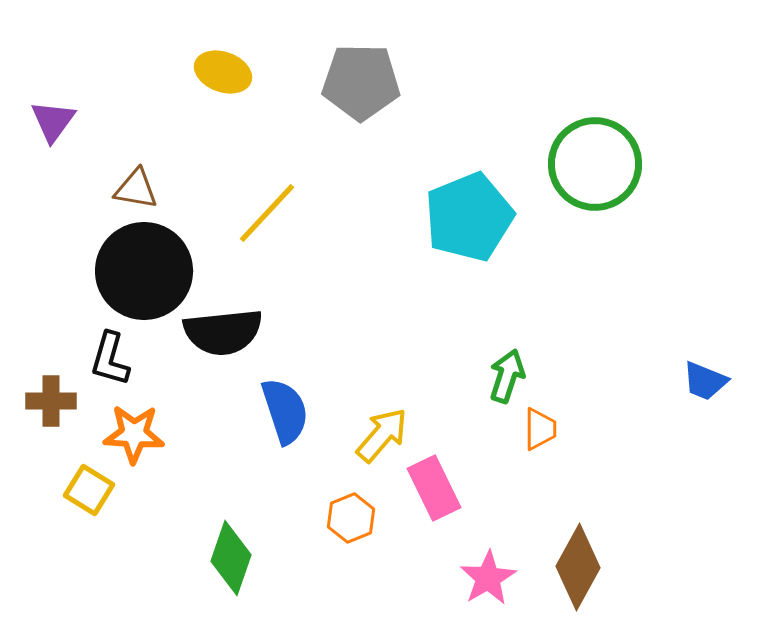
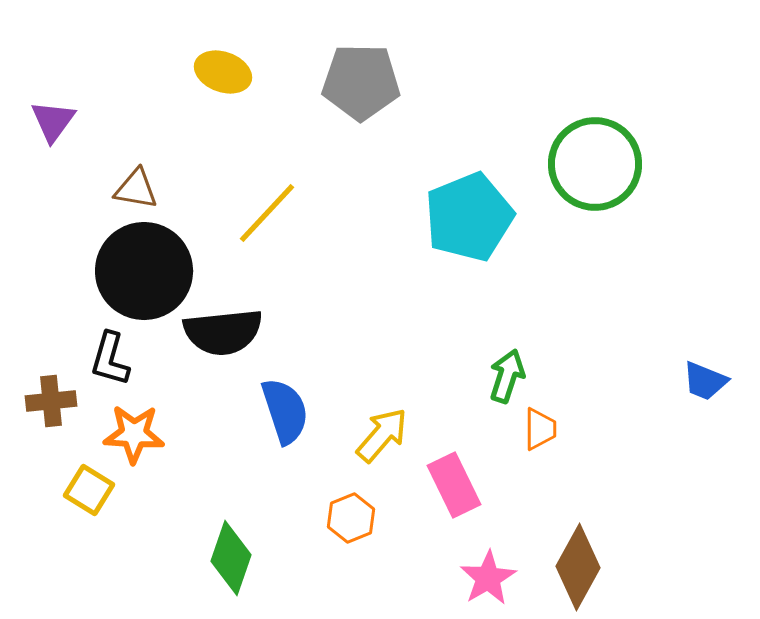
brown cross: rotated 6 degrees counterclockwise
pink rectangle: moved 20 px right, 3 px up
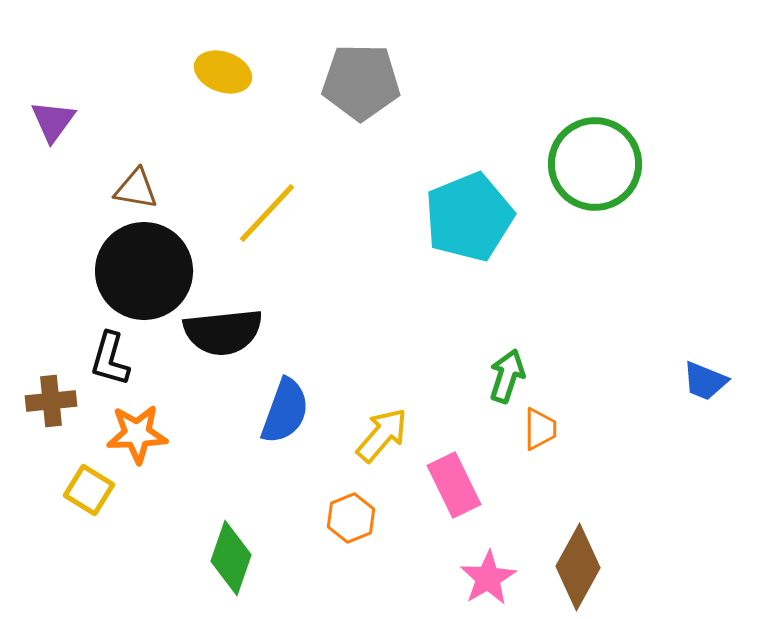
blue semicircle: rotated 38 degrees clockwise
orange star: moved 3 px right; rotated 6 degrees counterclockwise
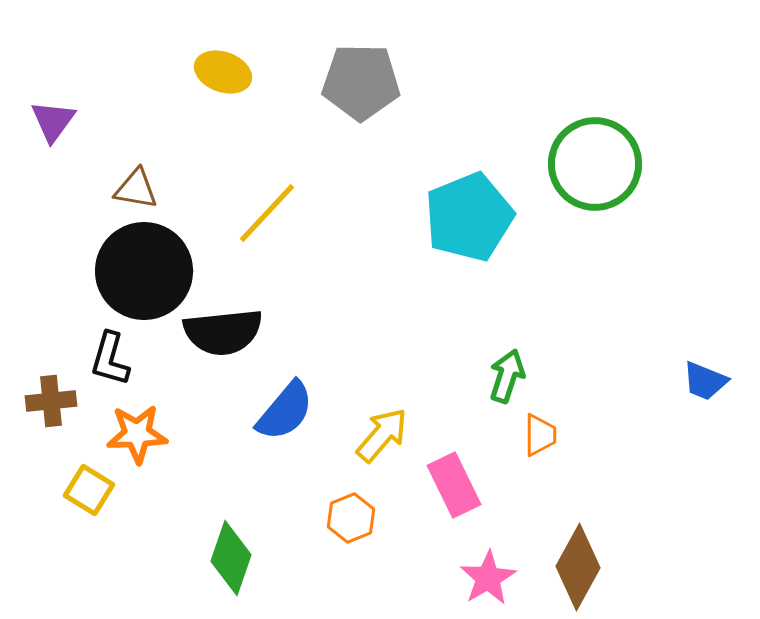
blue semicircle: rotated 20 degrees clockwise
orange trapezoid: moved 6 px down
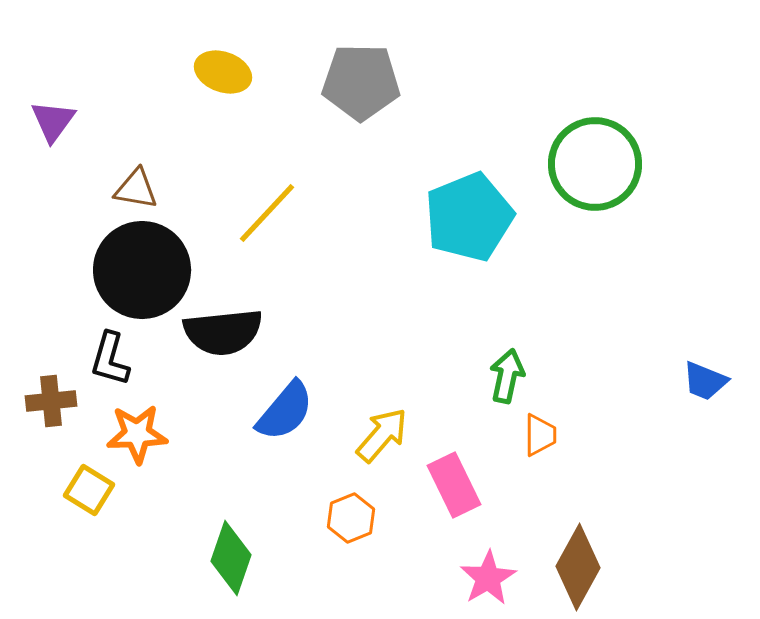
black circle: moved 2 px left, 1 px up
green arrow: rotated 6 degrees counterclockwise
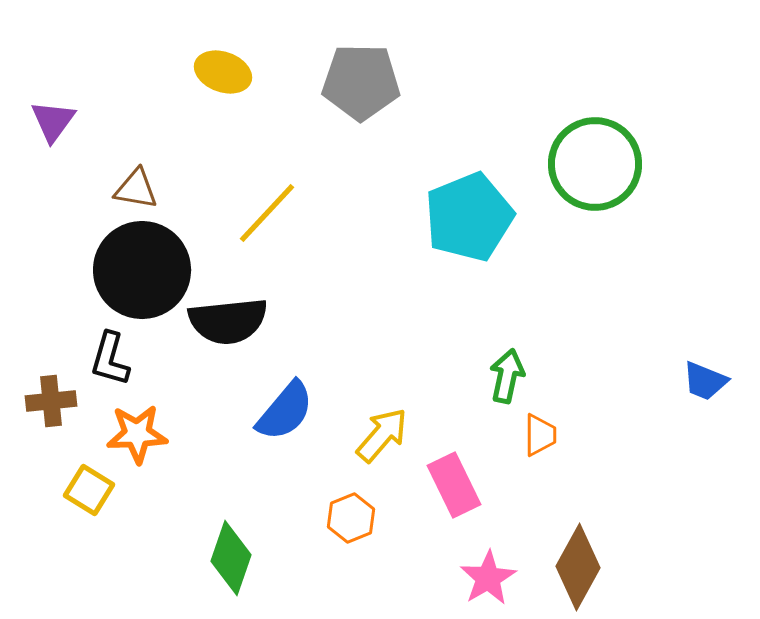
black semicircle: moved 5 px right, 11 px up
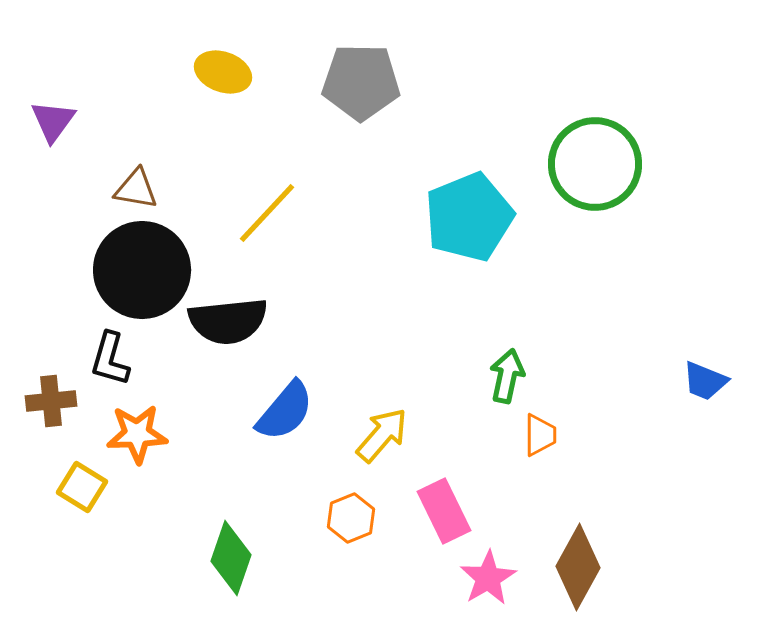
pink rectangle: moved 10 px left, 26 px down
yellow square: moved 7 px left, 3 px up
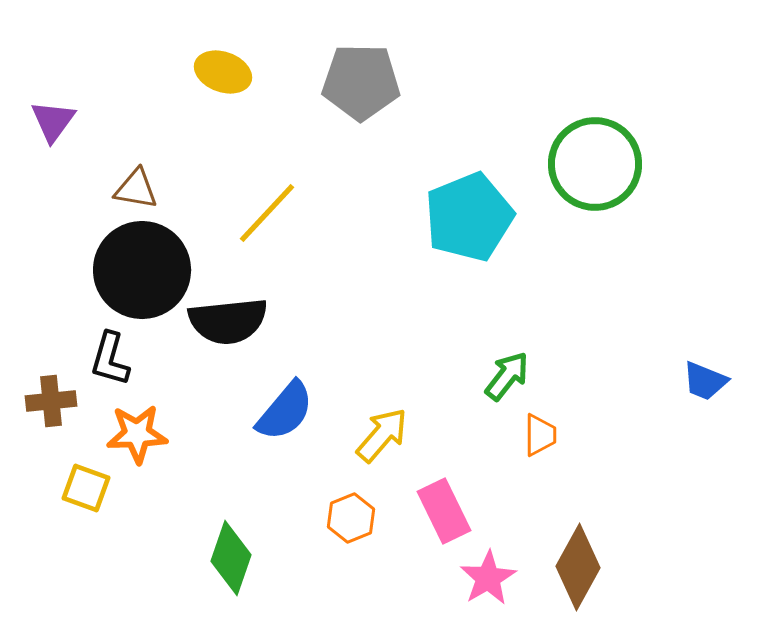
green arrow: rotated 26 degrees clockwise
yellow square: moved 4 px right, 1 px down; rotated 12 degrees counterclockwise
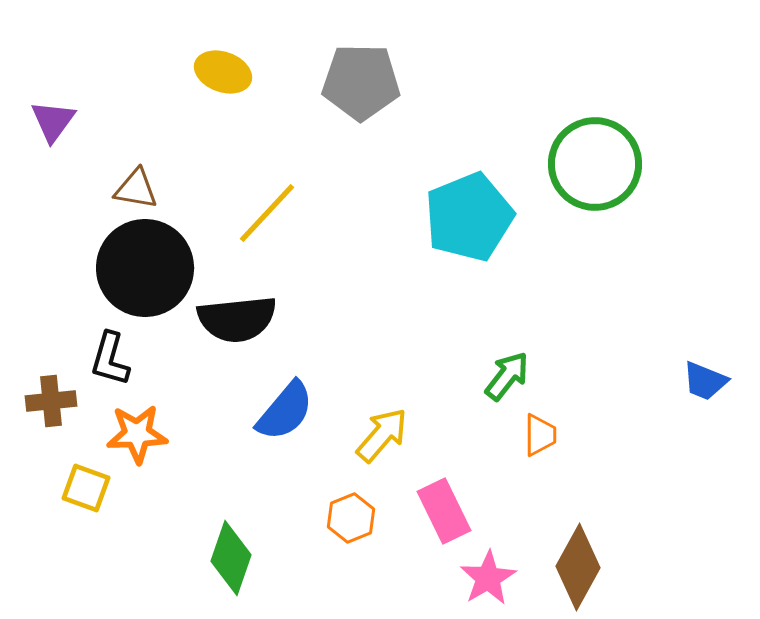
black circle: moved 3 px right, 2 px up
black semicircle: moved 9 px right, 2 px up
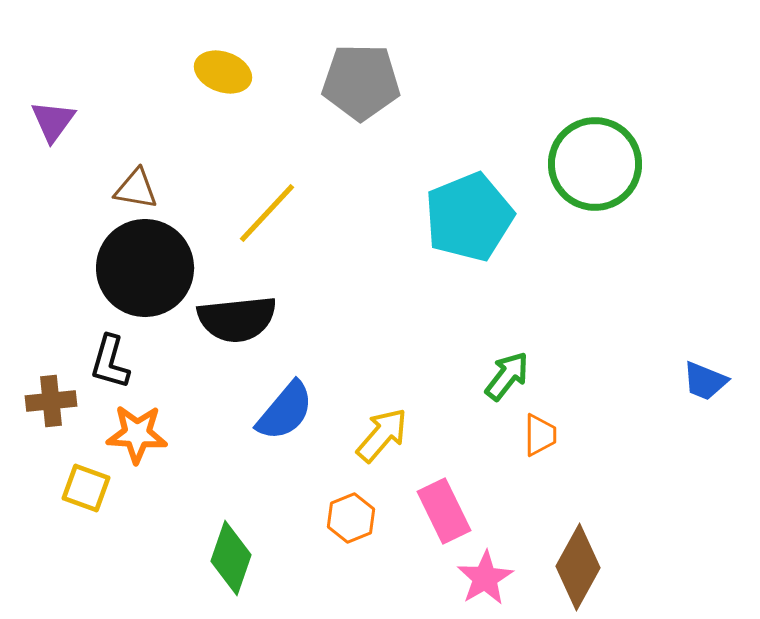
black L-shape: moved 3 px down
orange star: rotated 6 degrees clockwise
pink star: moved 3 px left
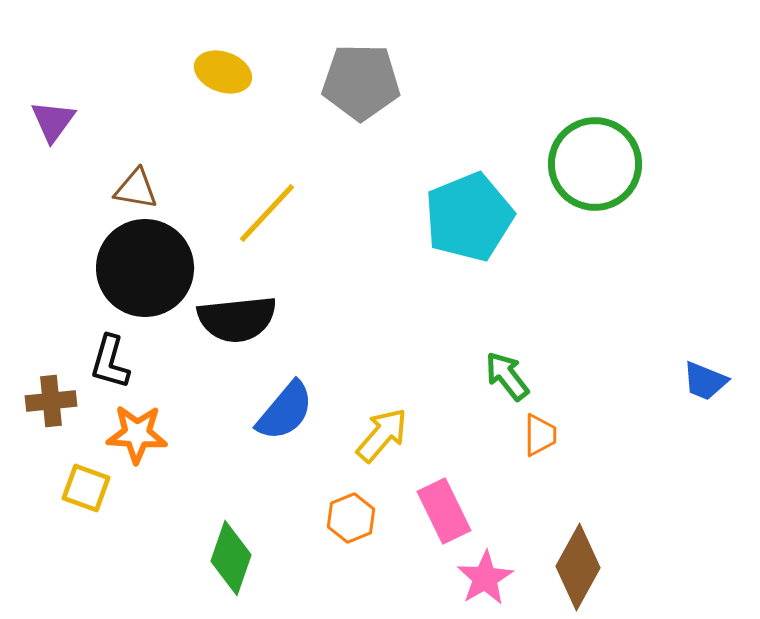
green arrow: rotated 76 degrees counterclockwise
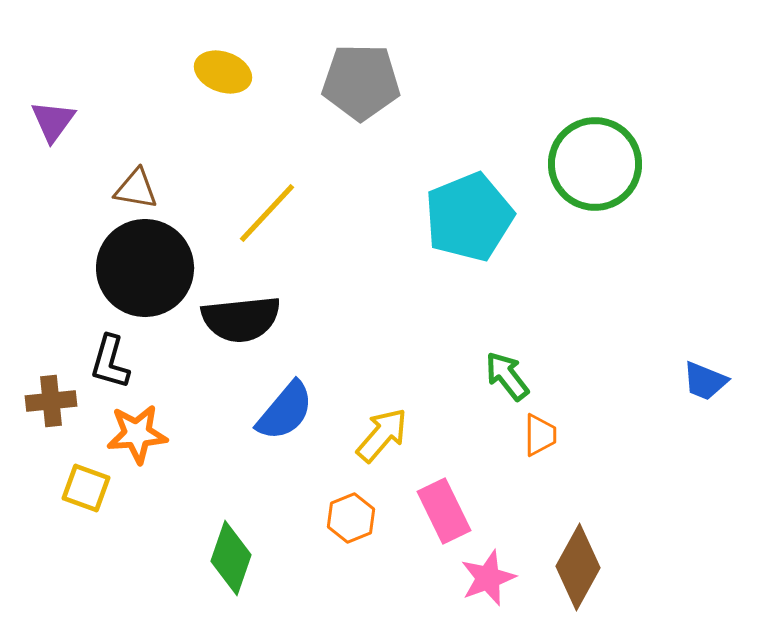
black semicircle: moved 4 px right
orange star: rotated 8 degrees counterclockwise
pink star: moved 3 px right; rotated 10 degrees clockwise
